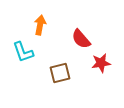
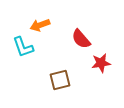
orange arrow: rotated 120 degrees counterclockwise
cyan L-shape: moved 5 px up
brown square: moved 7 px down
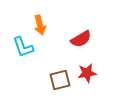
orange arrow: rotated 84 degrees counterclockwise
red semicircle: rotated 80 degrees counterclockwise
red star: moved 14 px left, 10 px down
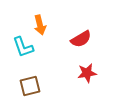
brown square: moved 30 px left, 6 px down
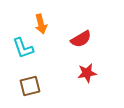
orange arrow: moved 1 px right, 1 px up
cyan L-shape: moved 1 px down
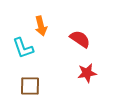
orange arrow: moved 2 px down
red semicircle: moved 1 px left; rotated 115 degrees counterclockwise
brown square: rotated 15 degrees clockwise
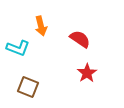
cyan L-shape: moved 5 px left; rotated 50 degrees counterclockwise
red star: rotated 24 degrees counterclockwise
brown square: moved 2 px left, 1 px down; rotated 20 degrees clockwise
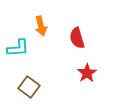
red semicircle: moved 3 px left, 1 px up; rotated 140 degrees counterclockwise
cyan L-shape: rotated 25 degrees counterclockwise
brown square: moved 1 px right; rotated 15 degrees clockwise
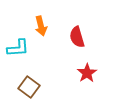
red semicircle: moved 1 px up
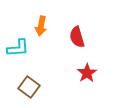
orange arrow: rotated 24 degrees clockwise
